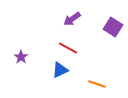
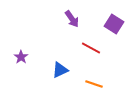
purple arrow: rotated 90 degrees counterclockwise
purple square: moved 1 px right, 3 px up
red line: moved 23 px right
orange line: moved 3 px left
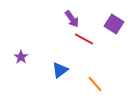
red line: moved 7 px left, 9 px up
blue triangle: rotated 12 degrees counterclockwise
orange line: moved 1 px right; rotated 30 degrees clockwise
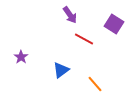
purple arrow: moved 2 px left, 4 px up
blue triangle: moved 1 px right
